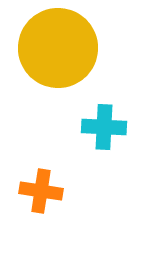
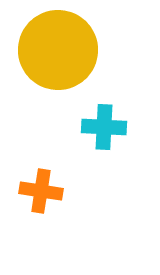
yellow circle: moved 2 px down
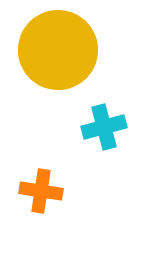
cyan cross: rotated 18 degrees counterclockwise
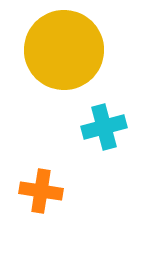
yellow circle: moved 6 px right
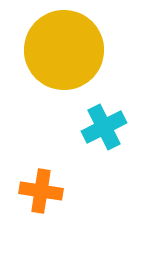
cyan cross: rotated 12 degrees counterclockwise
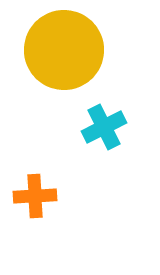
orange cross: moved 6 px left, 5 px down; rotated 12 degrees counterclockwise
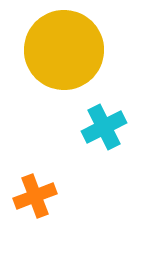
orange cross: rotated 18 degrees counterclockwise
